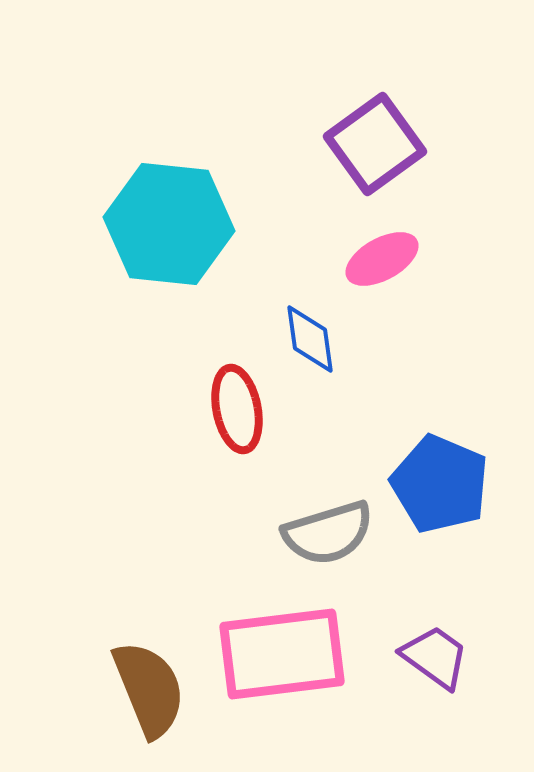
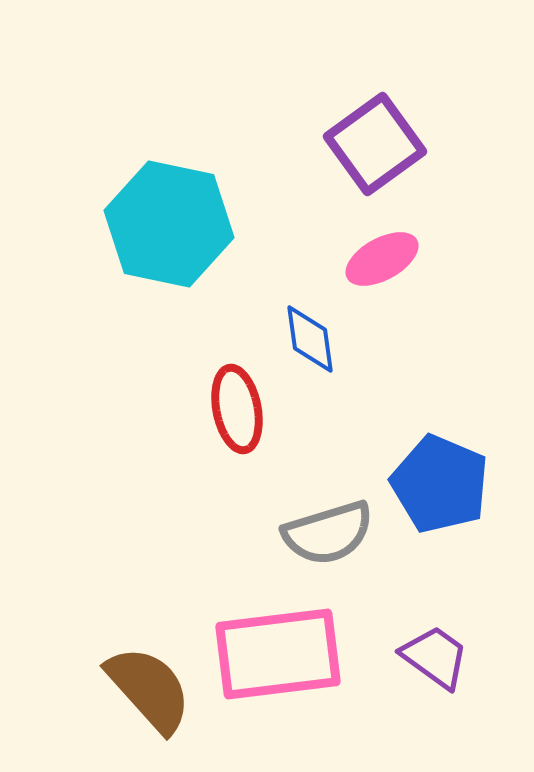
cyan hexagon: rotated 6 degrees clockwise
pink rectangle: moved 4 px left
brown semicircle: rotated 20 degrees counterclockwise
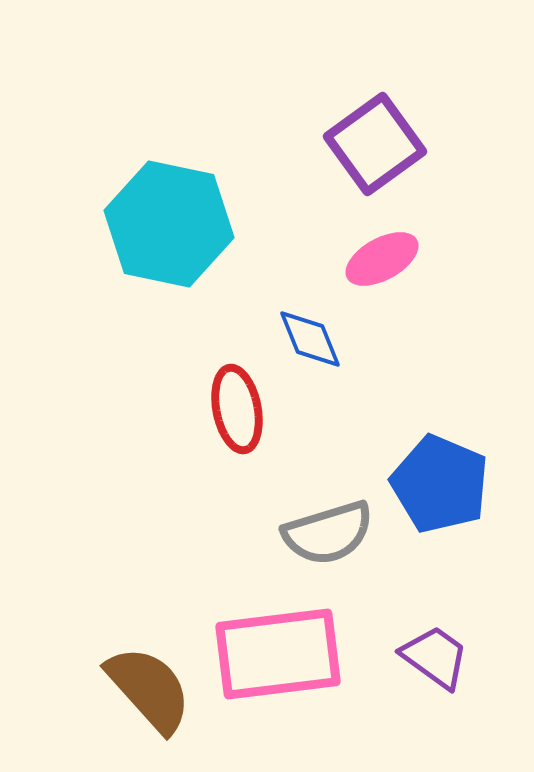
blue diamond: rotated 14 degrees counterclockwise
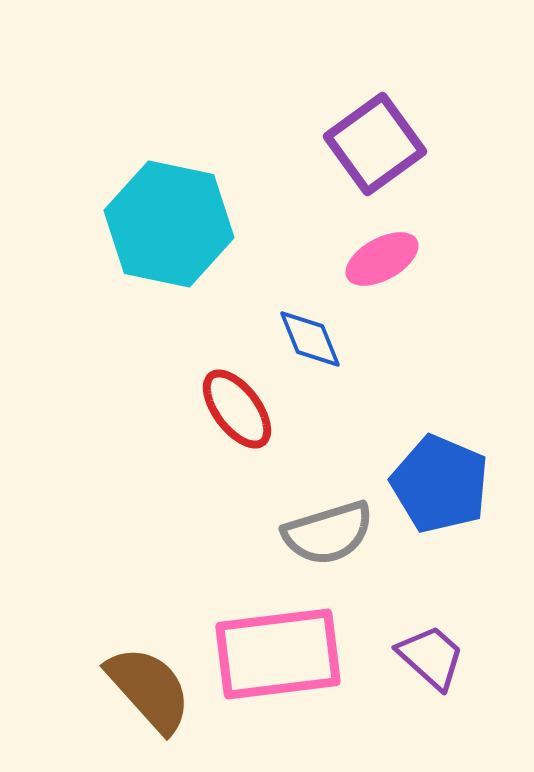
red ellipse: rotated 26 degrees counterclockwise
purple trapezoid: moved 4 px left; rotated 6 degrees clockwise
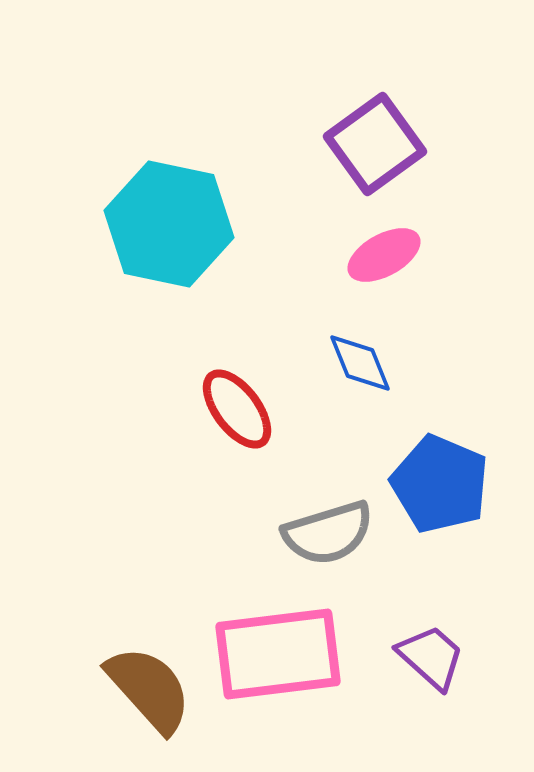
pink ellipse: moved 2 px right, 4 px up
blue diamond: moved 50 px right, 24 px down
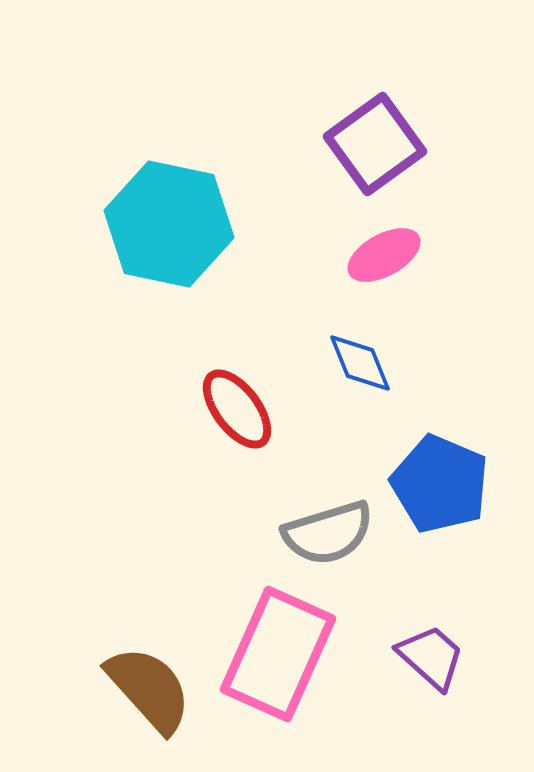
pink rectangle: rotated 59 degrees counterclockwise
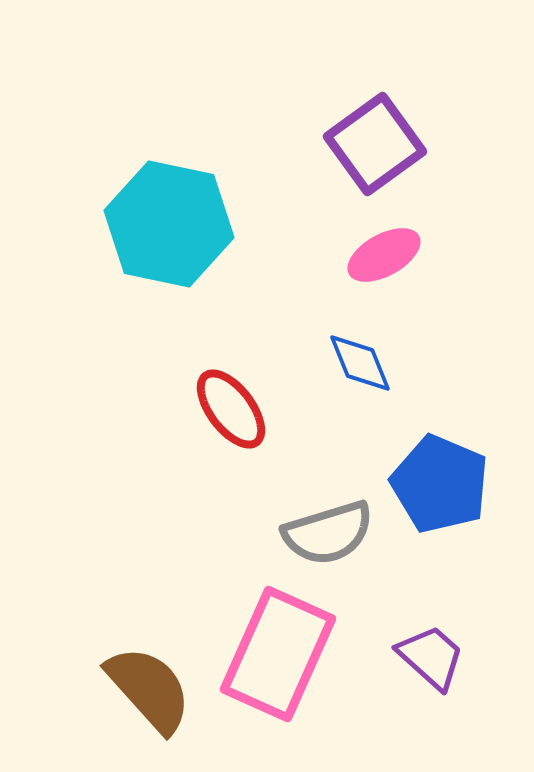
red ellipse: moved 6 px left
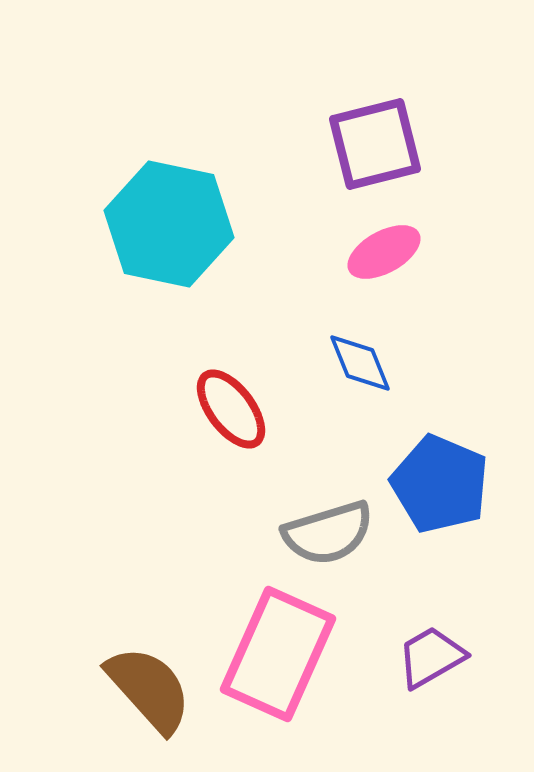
purple square: rotated 22 degrees clockwise
pink ellipse: moved 3 px up
purple trapezoid: rotated 72 degrees counterclockwise
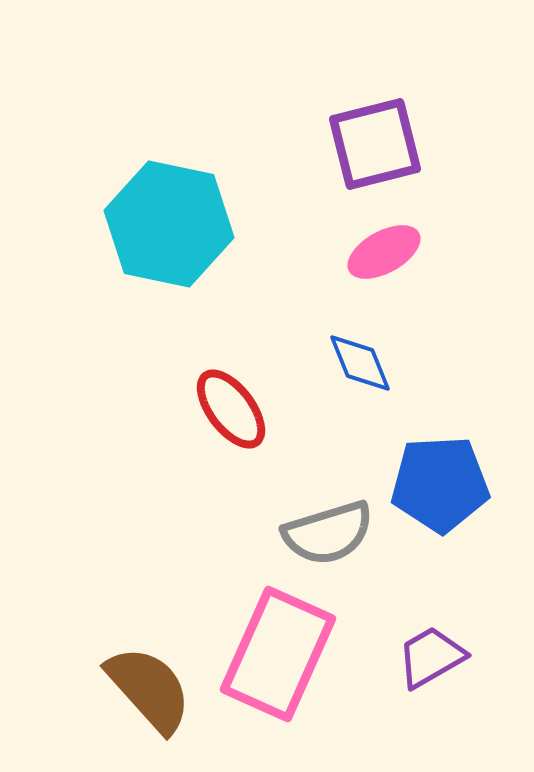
blue pentagon: rotated 26 degrees counterclockwise
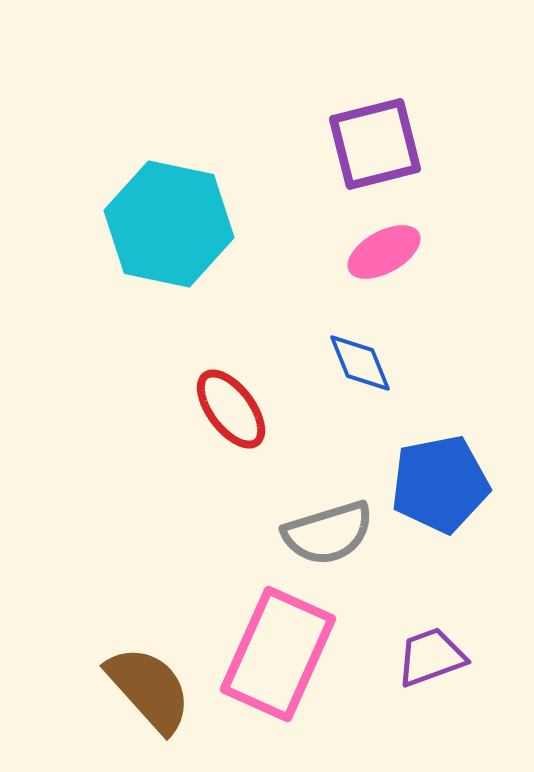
blue pentagon: rotated 8 degrees counterclockwise
purple trapezoid: rotated 10 degrees clockwise
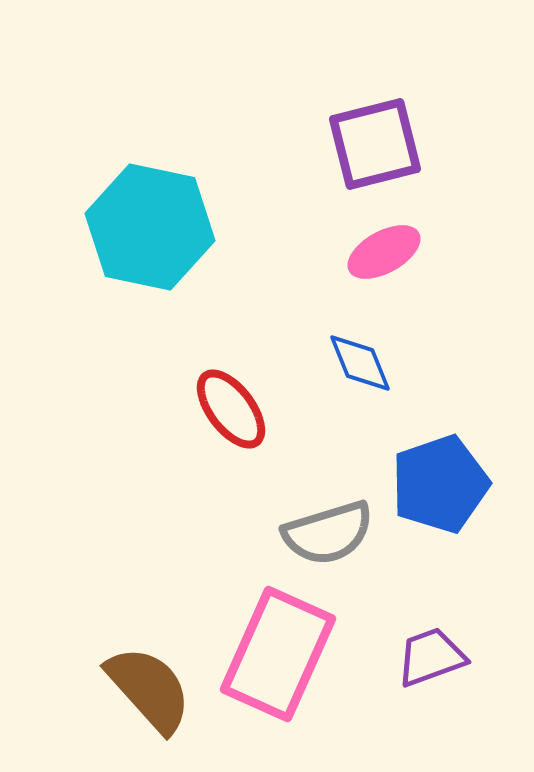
cyan hexagon: moved 19 px left, 3 px down
blue pentagon: rotated 8 degrees counterclockwise
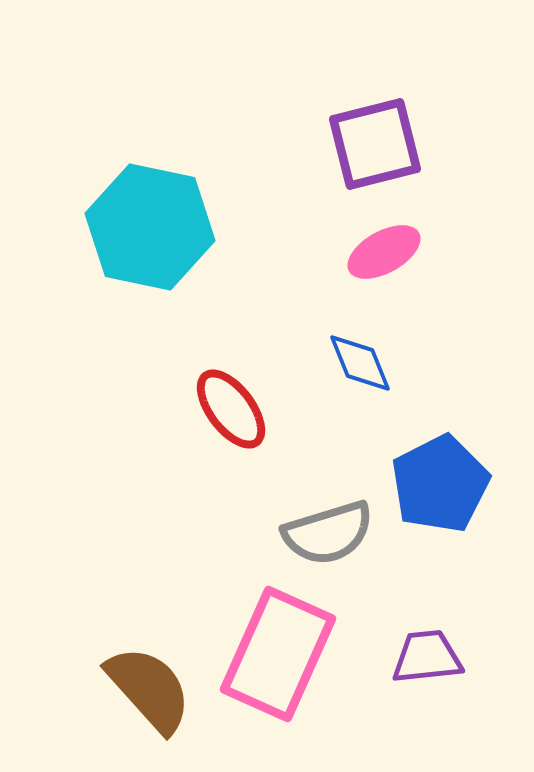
blue pentagon: rotated 8 degrees counterclockwise
purple trapezoid: moved 4 px left; rotated 14 degrees clockwise
